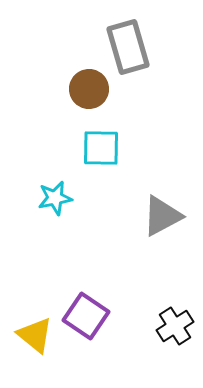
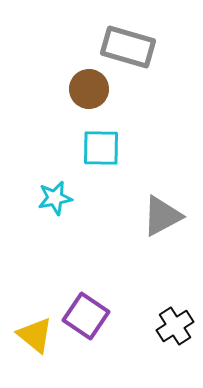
gray rectangle: rotated 58 degrees counterclockwise
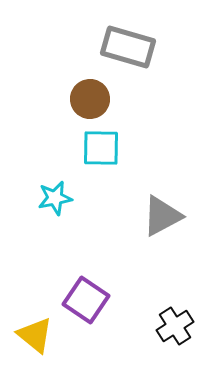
brown circle: moved 1 px right, 10 px down
purple square: moved 16 px up
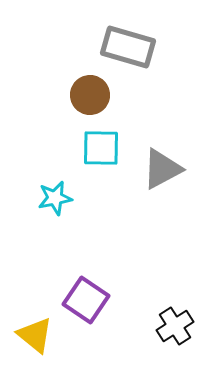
brown circle: moved 4 px up
gray triangle: moved 47 px up
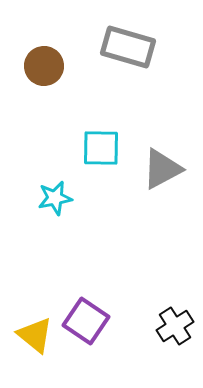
brown circle: moved 46 px left, 29 px up
purple square: moved 21 px down
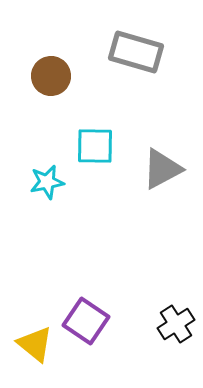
gray rectangle: moved 8 px right, 5 px down
brown circle: moved 7 px right, 10 px down
cyan square: moved 6 px left, 2 px up
cyan star: moved 8 px left, 16 px up
black cross: moved 1 px right, 2 px up
yellow triangle: moved 9 px down
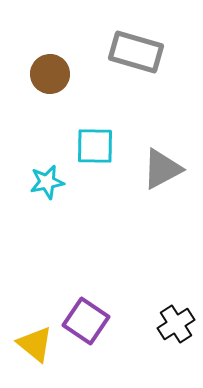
brown circle: moved 1 px left, 2 px up
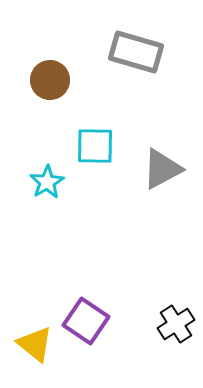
brown circle: moved 6 px down
cyan star: rotated 20 degrees counterclockwise
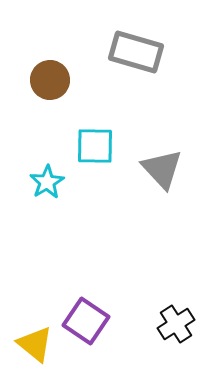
gray triangle: rotated 45 degrees counterclockwise
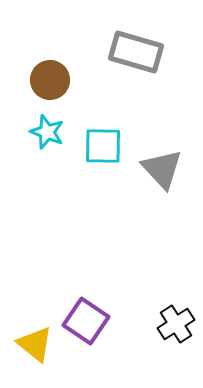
cyan square: moved 8 px right
cyan star: moved 50 px up; rotated 20 degrees counterclockwise
